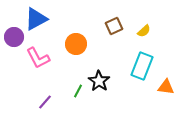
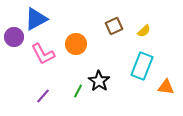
pink L-shape: moved 5 px right, 4 px up
purple line: moved 2 px left, 6 px up
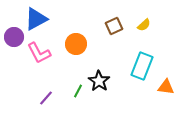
yellow semicircle: moved 6 px up
pink L-shape: moved 4 px left, 1 px up
purple line: moved 3 px right, 2 px down
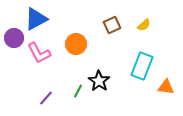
brown square: moved 2 px left, 1 px up
purple circle: moved 1 px down
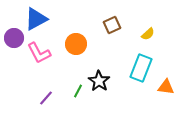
yellow semicircle: moved 4 px right, 9 px down
cyan rectangle: moved 1 px left, 2 px down
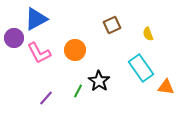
yellow semicircle: rotated 112 degrees clockwise
orange circle: moved 1 px left, 6 px down
cyan rectangle: rotated 56 degrees counterclockwise
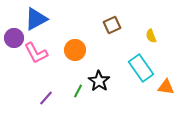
yellow semicircle: moved 3 px right, 2 px down
pink L-shape: moved 3 px left
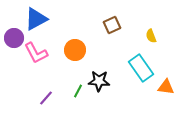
black star: rotated 30 degrees counterclockwise
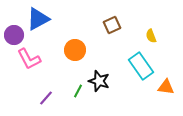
blue triangle: moved 2 px right
purple circle: moved 3 px up
pink L-shape: moved 7 px left, 6 px down
cyan rectangle: moved 2 px up
black star: rotated 15 degrees clockwise
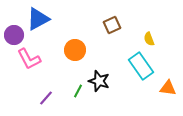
yellow semicircle: moved 2 px left, 3 px down
orange triangle: moved 2 px right, 1 px down
